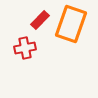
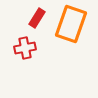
red rectangle: moved 3 px left, 2 px up; rotated 12 degrees counterclockwise
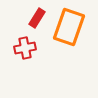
orange rectangle: moved 2 px left, 3 px down
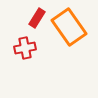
orange rectangle: rotated 54 degrees counterclockwise
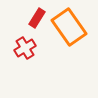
red cross: rotated 20 degrees counterclockwise
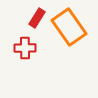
red cross: rotated 30 degrees clockwise
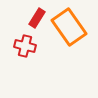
red cross: moved 2 px up; rotated 15 degrees clockwise
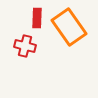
red rectangle: rotated 30 degrees counterclockwise
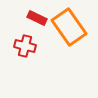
red rectangle: rotated 66 degrees counterclockwise
